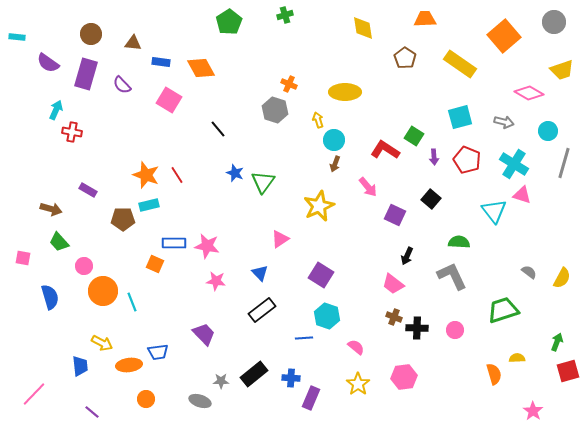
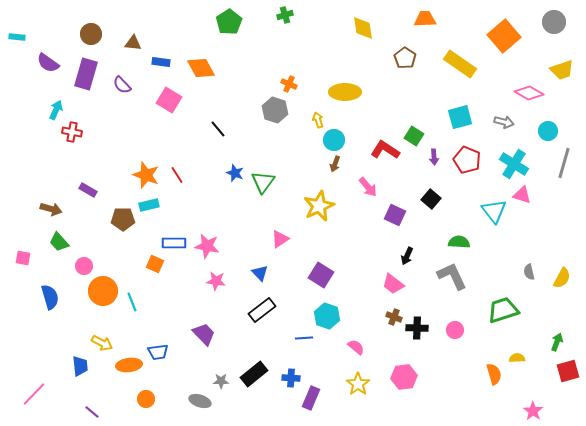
gray semicircle at (529, 272): rotated 140 degrees counterclockwise
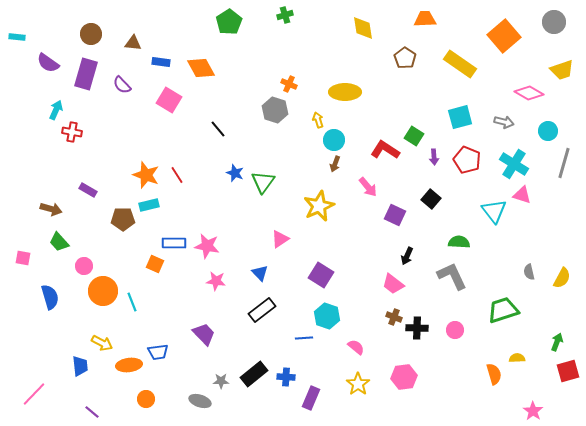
blue cross at (291, 378): moved 5 px left, 1 px up
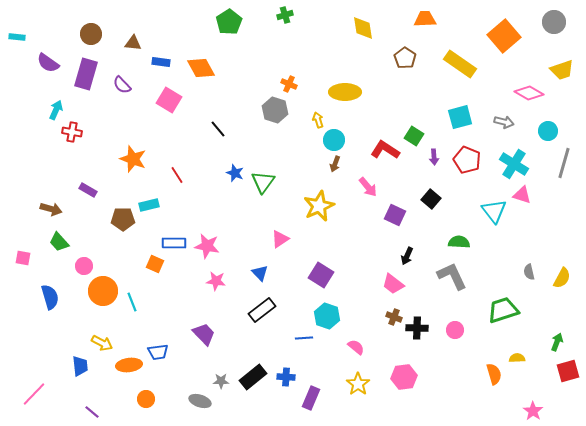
orange star at (146, 175): moved 13 px left, 16 px up
black rectangle at (254, 374): moved 1 px left, 3 px down
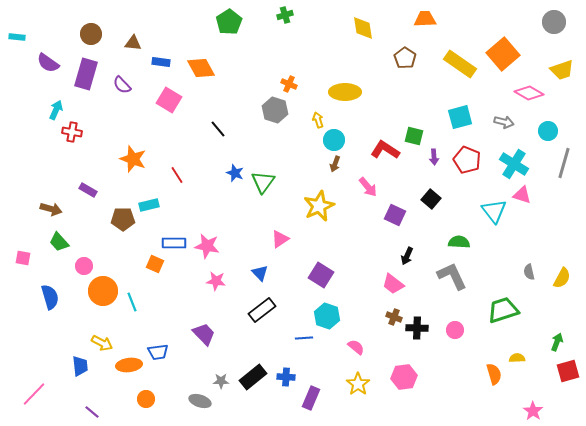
orange square at (504, 36): moved 1 px left, 18 px down
green square at (414, 136): rotated 18 degrees counterclockwise
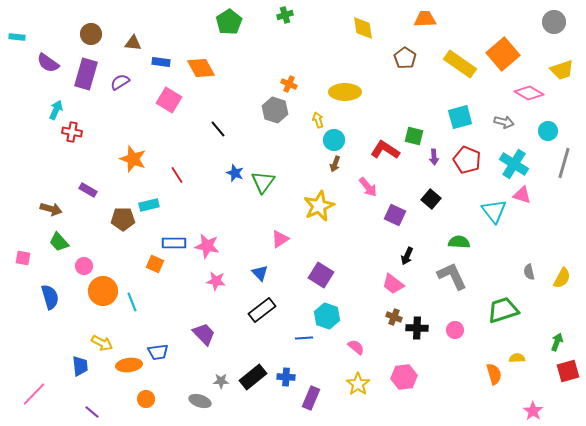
purple semicircle at (122, 85): moved 2 px left, 3 px up; rotated 102 degrees clockwise
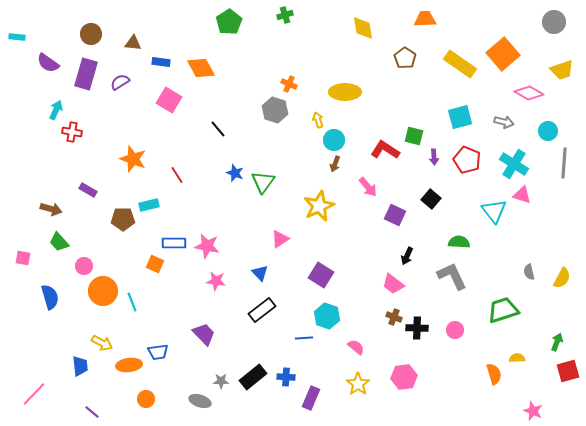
gray line at (564, 163): rotated 12 degrees counterclockwise
pink star at (533, 411): rotated 12 degrees counterclockwise
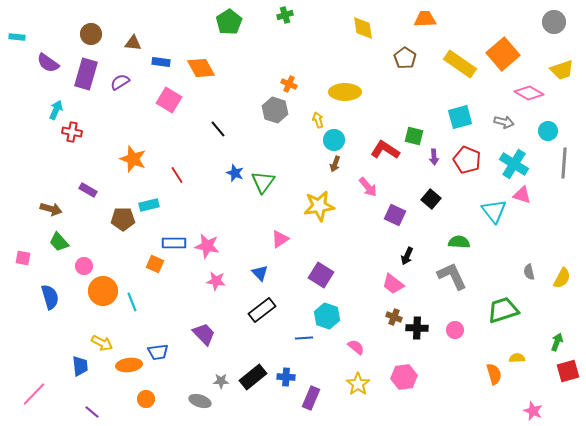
yellow star at (319, 206): rotated 16 degrees clockwise
